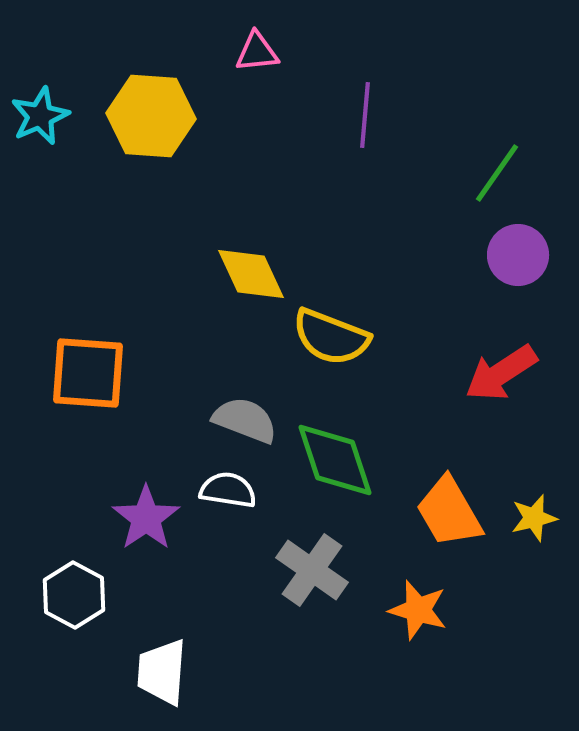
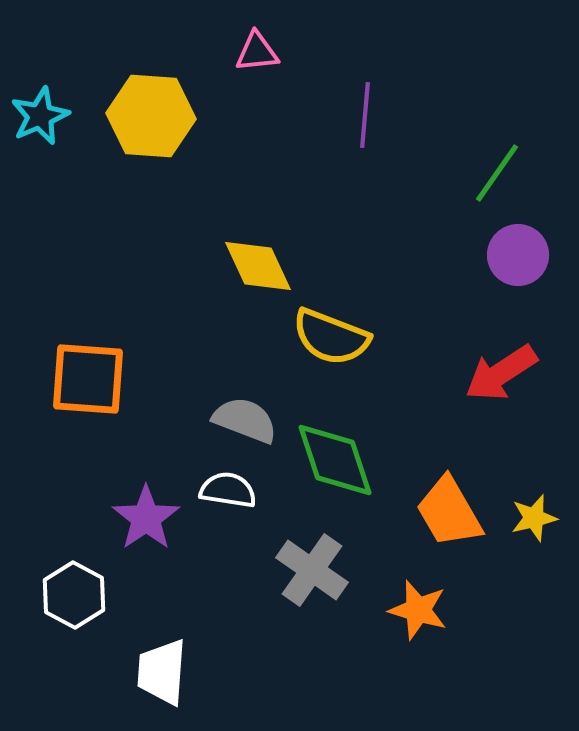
yellow diamond: moved 7 px right, 8 px up
orange square: moved 6 px down
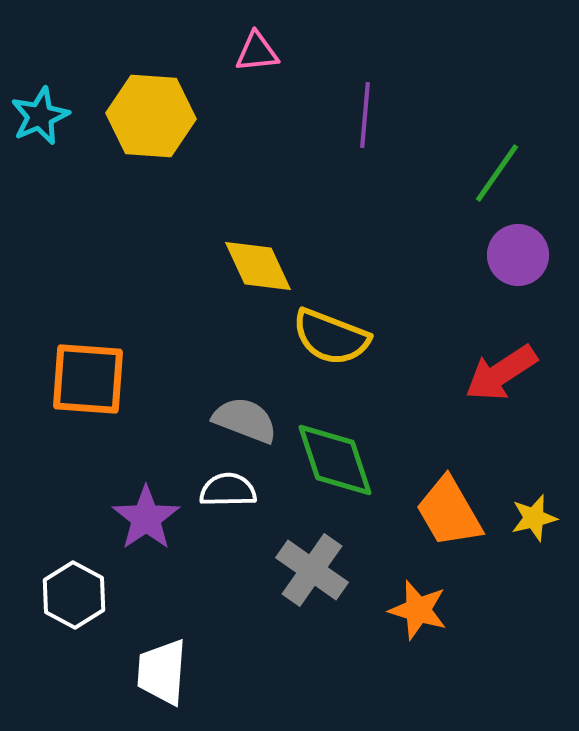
white semicircle: rotated 10 degrees counterclockwise
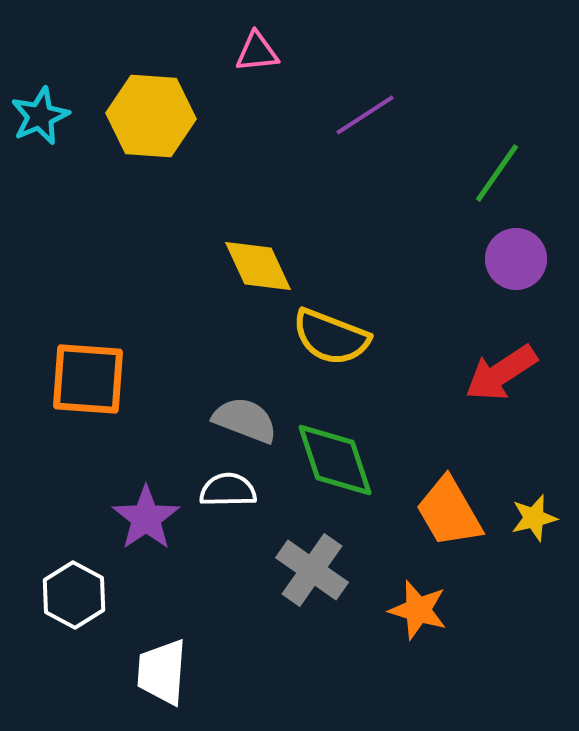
purple line: rotated 52 degrees clockwise
purple circle: moved 2 px left, 4 px down
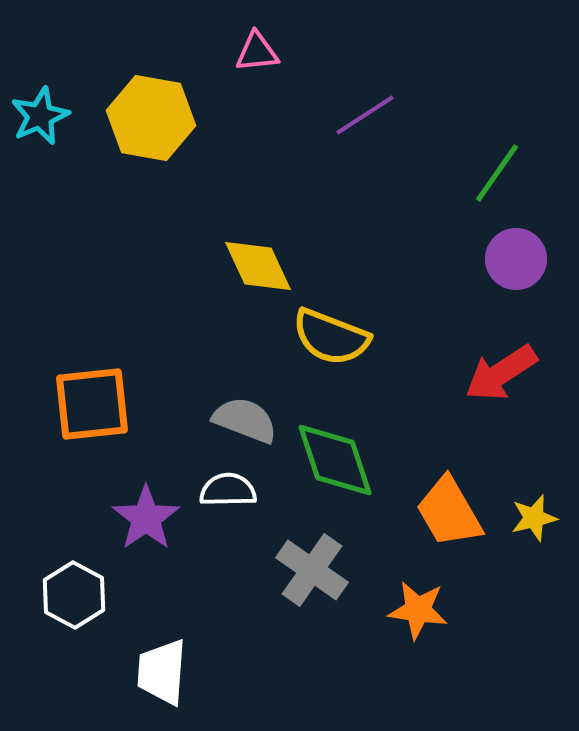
yellow hexagon: moved 2 px down; rotated 6 degrees clockwise
orange square: moved 4 px right, 25 px down; rotated 10 degrees counterclockwise
orange star: rotated 8 degrees counterclockwise
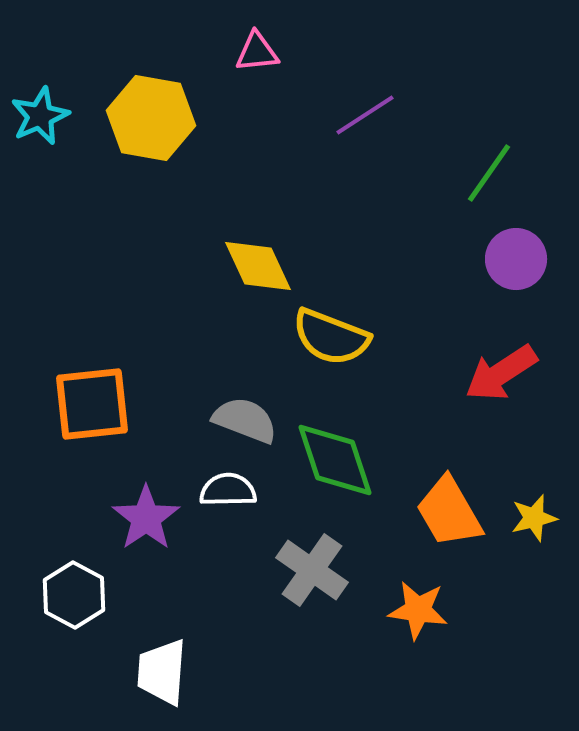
green line: moved 8 px left
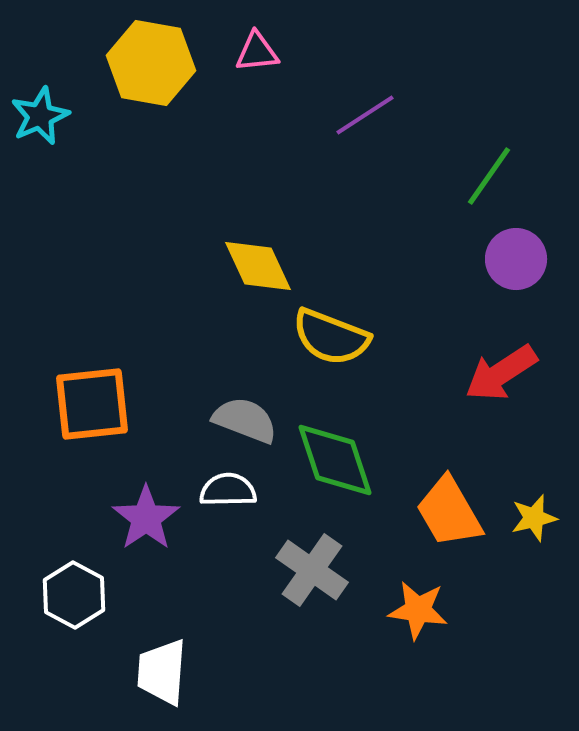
yellow hexagon: moved 55 px up
green line: moved 3 px down
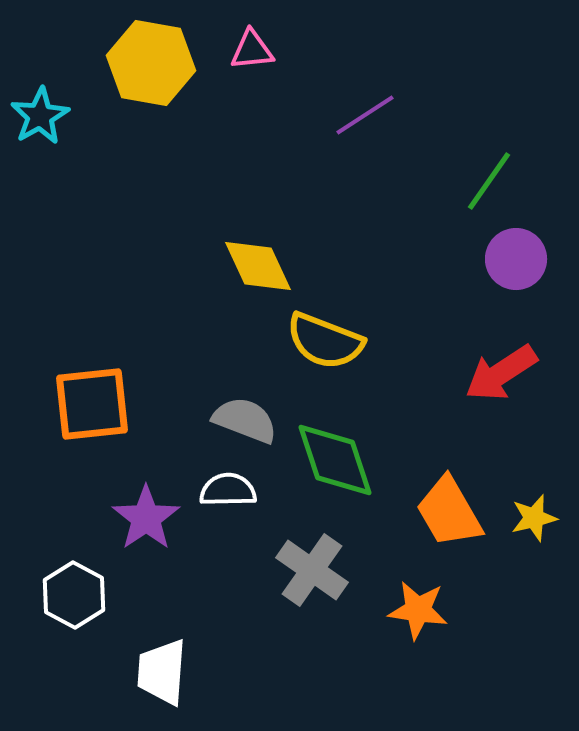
pink triangle: moved 5 px left, 2 px up
cyan star: rotated 6 degrees counterclockwise
green line: moved 5 px down
yellow semicircle: moved 6 px left, 4 px down
